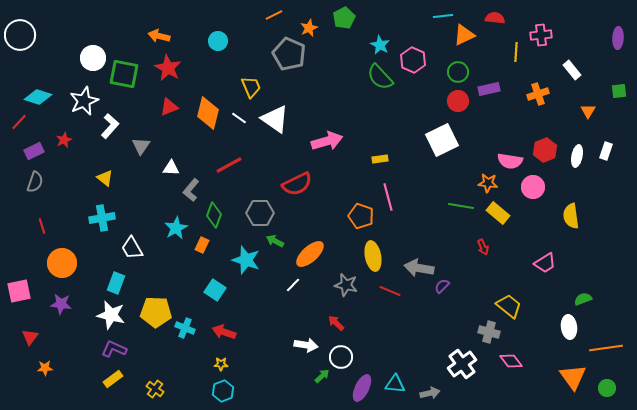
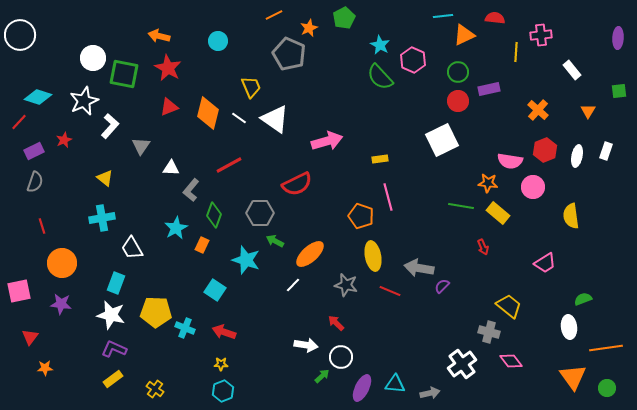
orange cross at (538, 94): moved 16 px down; rotated 30 degrees counterclockwise
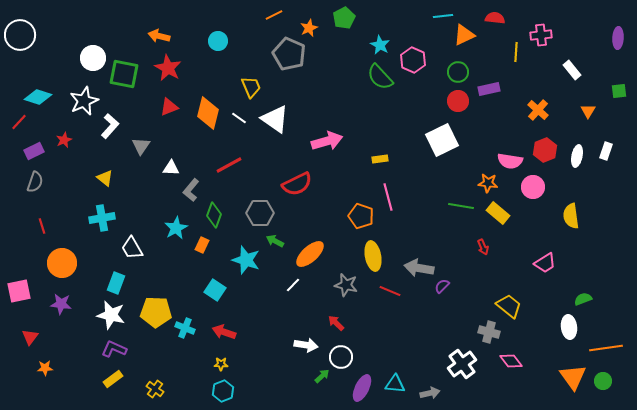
green circle at (607, 388): moved 4 px left, 7 px up
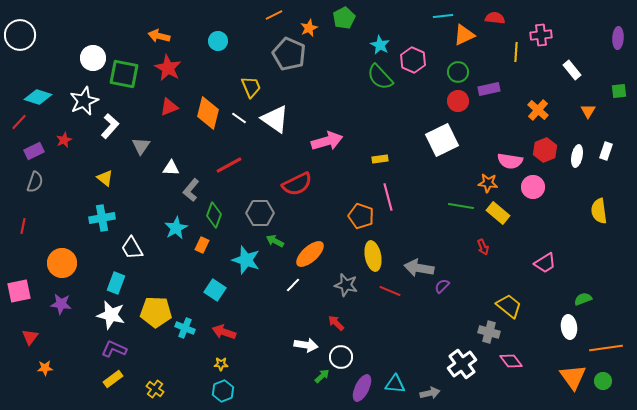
yellow semicircle at (571, 216): moved 28 px right, 5 px up
red line at (42, 226): moved 19 px left; rotated 28 degrees clockwise
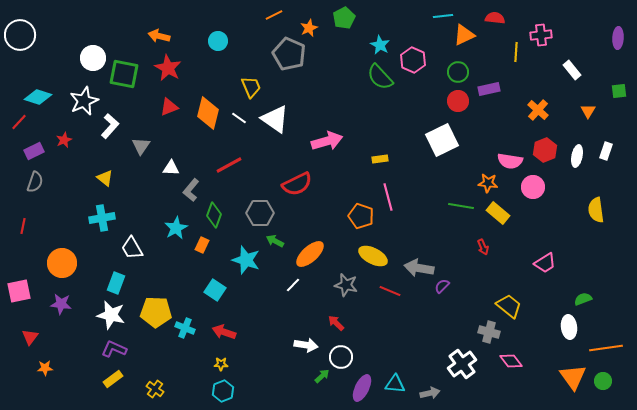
yellow semicircle at (599, 211): moved 3 px left, 1 px up
yellow ellipse at (373, 256): rotated 52 degrees counterclockwise
